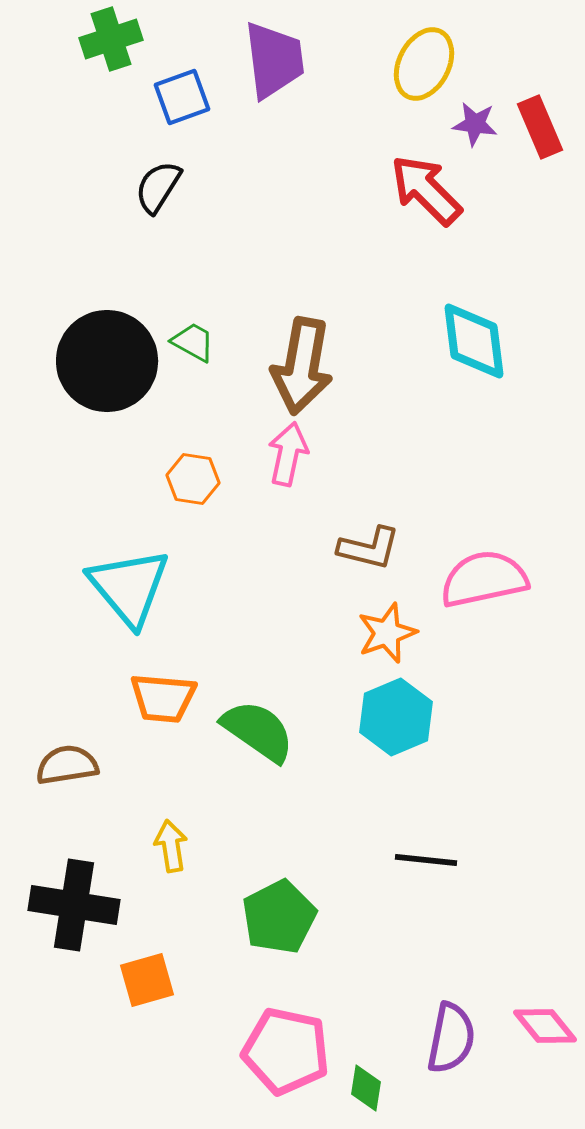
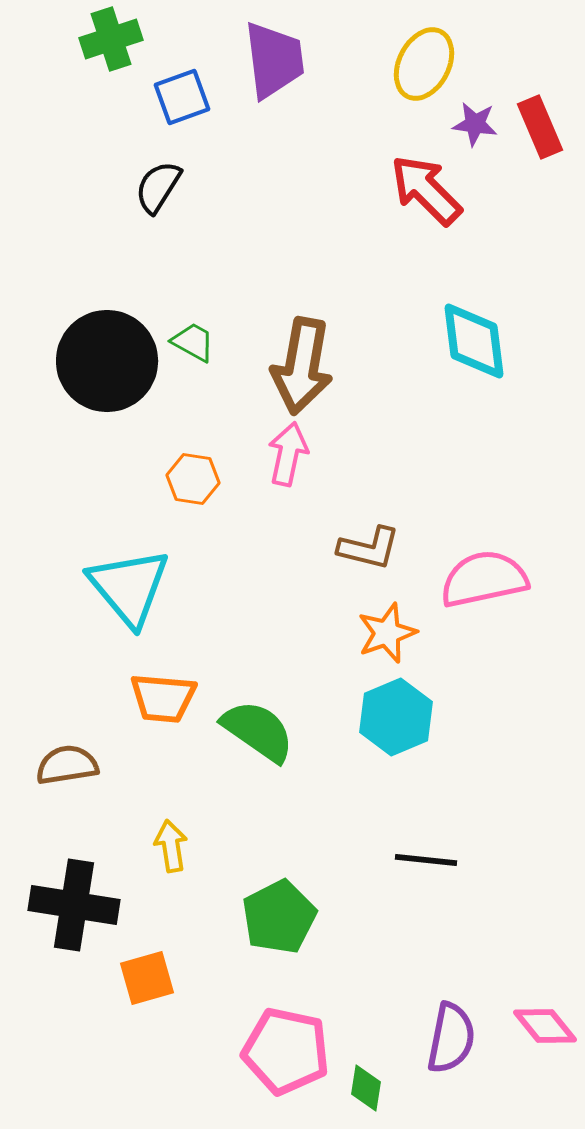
orange square: moved 2 px up
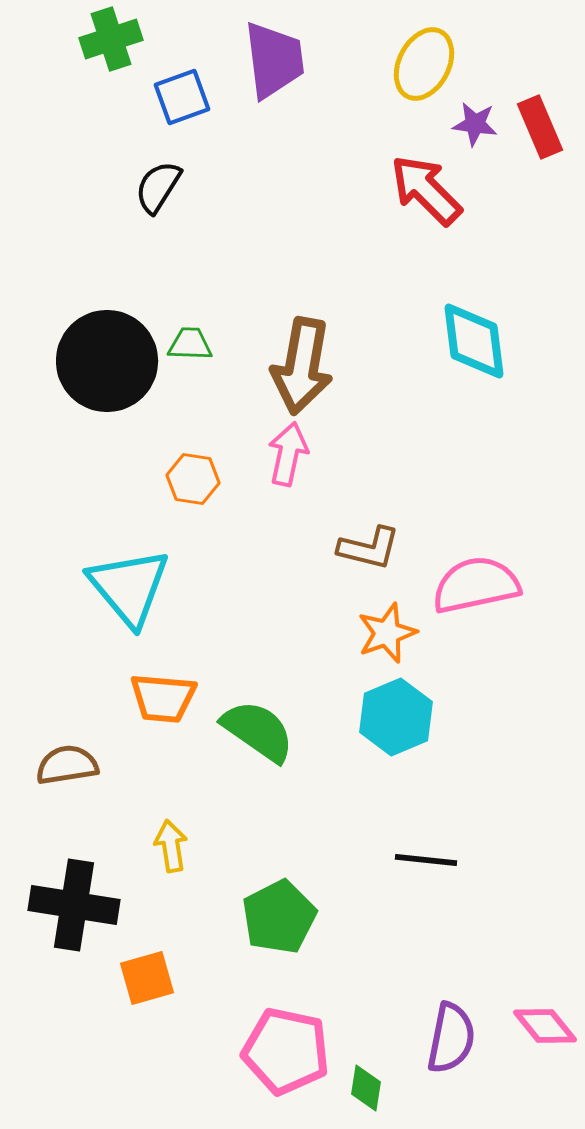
green trapezoid: moved 3 px left, 2 px down; rotated 27 degrees counterclockwise
pink semicircle: moved 8 px left, 6 px down
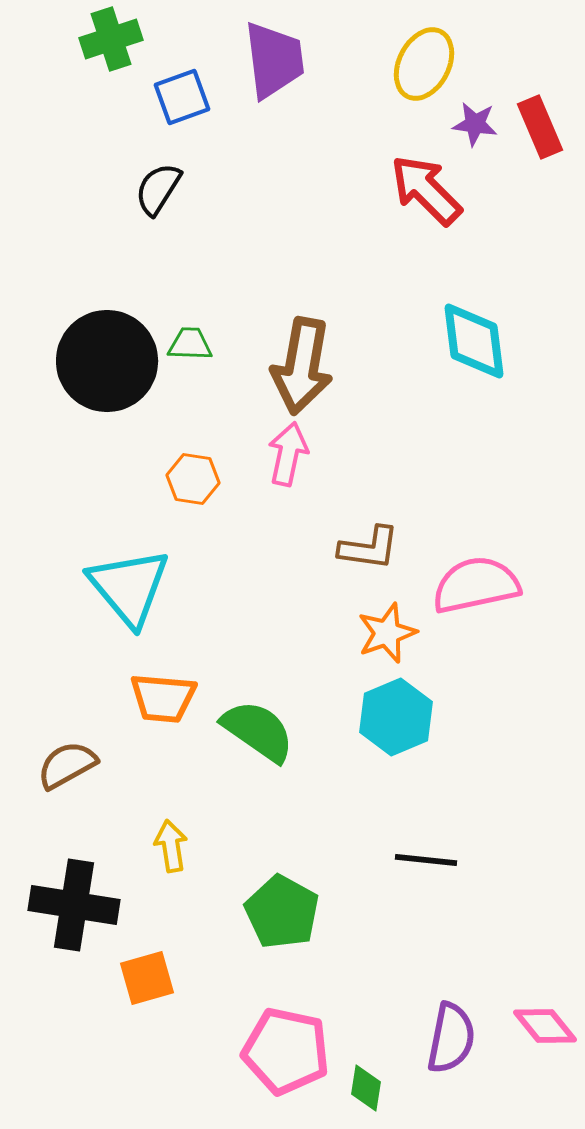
black semicircle: moved 2 px down
brown L-shape: rotated 6 degrees counterclockwise
brown semicircle: rotated 20 degrees counterclockwise
green pentagon: moved 3 px right, 5 px up; rotated 16 degrees counterclockwise
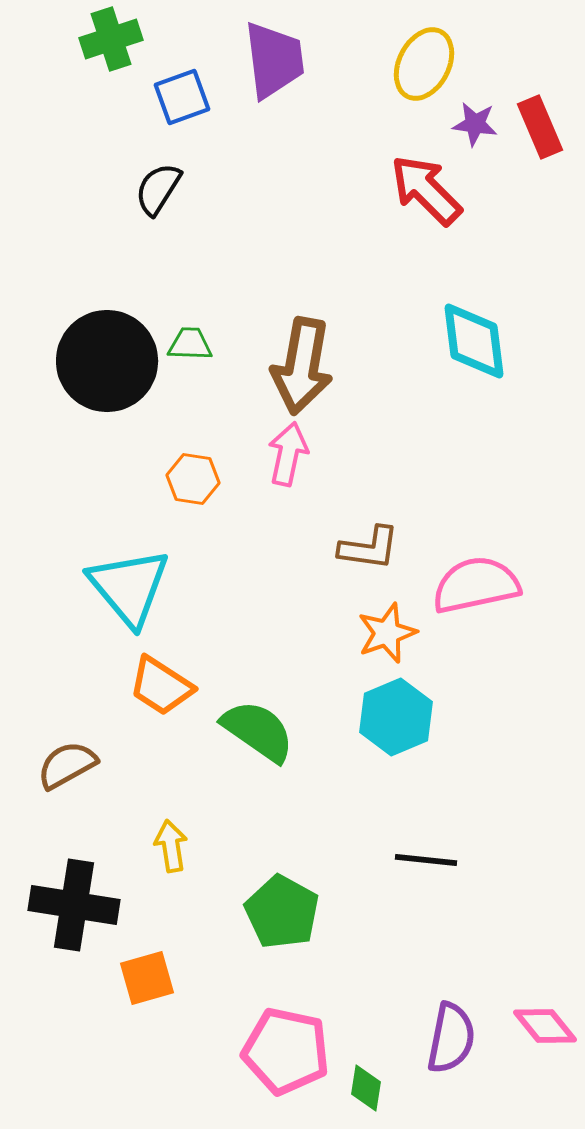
orange trapezoid: moved 2 px left, 12 px up; rotated 28 degrees clockwise
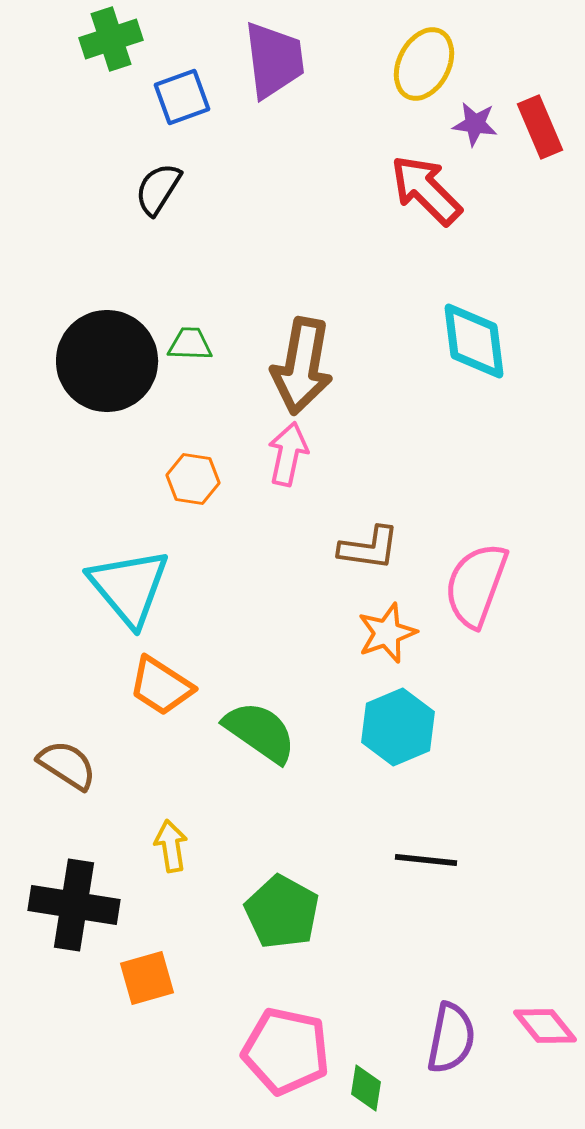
pink semicircle: rotated 58 degrees counterclockwise
cyan hexagon: moved 2 px right, 10 px down
green semicircle: moved 2 px right, 1 px down
brown semicircle: rotated 62 degrees clockwise
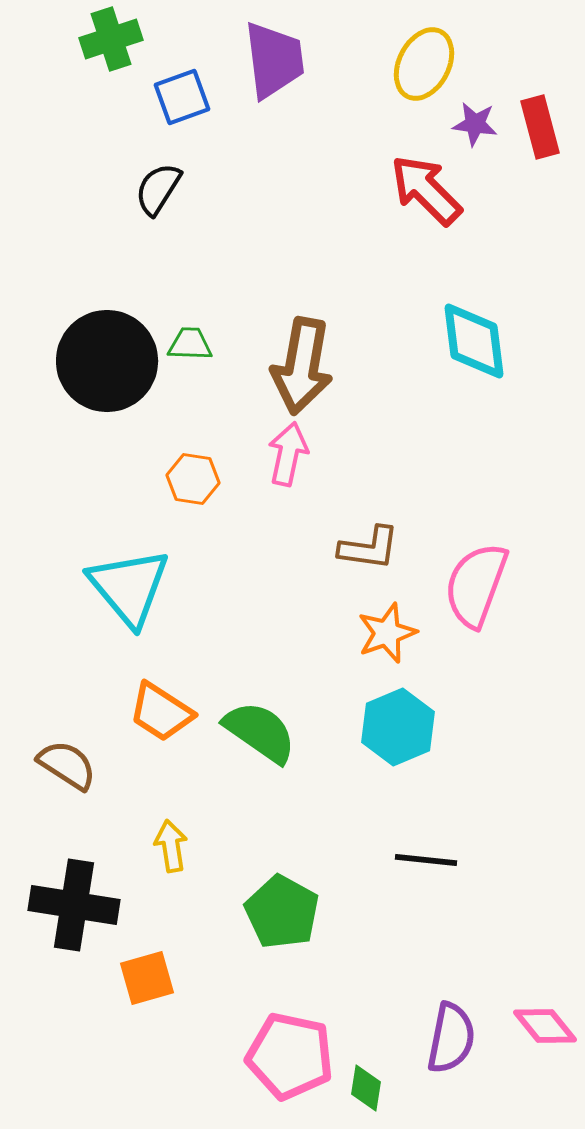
red rectangle: rotated 8 degrees clockwise
orange trapezoid: moved 26 px down
pink pentagon: moved 4 px right, 5 px down
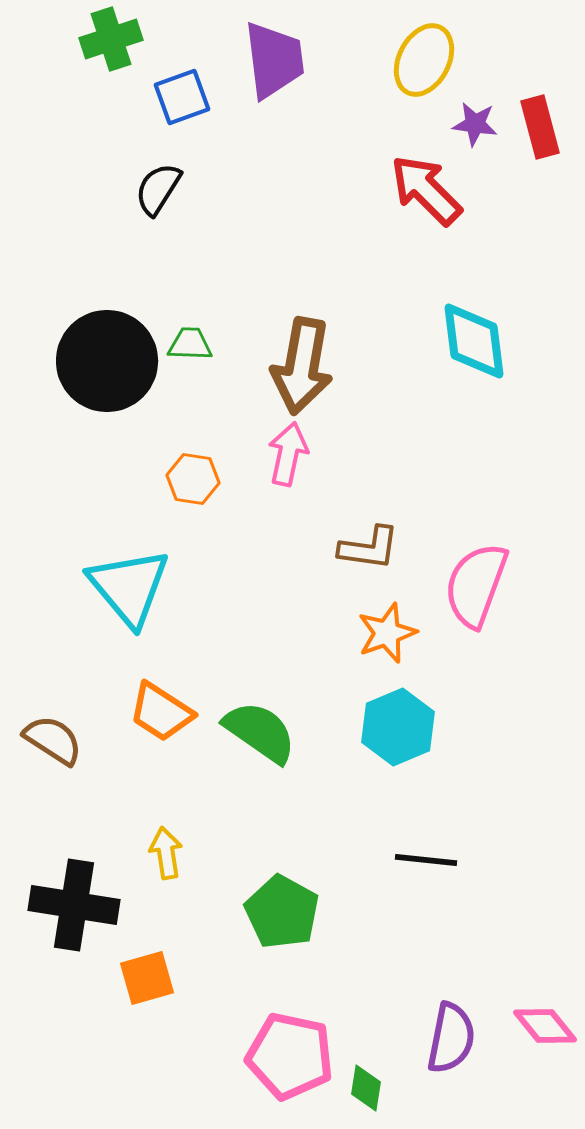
yellow ellipse: moved 4 px up
brown semicircle: moved 14 px left, 25 px up
yellow arrow: moved 5 px left, 7 px down
